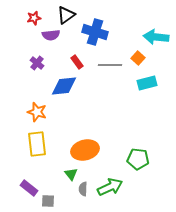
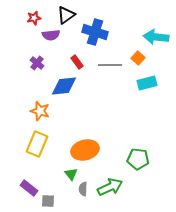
orange star: moved 3 px right, 1 px up
yellow rectangle: rotated 30 degrees clockwise
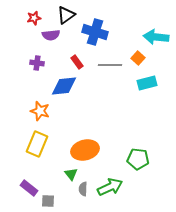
purple cross: rotated 32 degrees counterclockwise
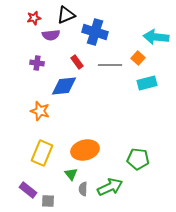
black triangle: rotated 12 degrees clockwise
yellow rectangle: moved 5 px right, 9 px down
purple rectangle: moved 1 px left, 2 px down
